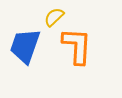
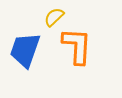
blue trapezoid: moved 4 px down
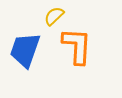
yellow semicircle: moved 1 px up
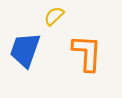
orange L-shape: moved 10 px right, 7 px down
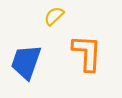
blue trapezoid: moved 1 px right, 12 px down
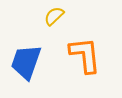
orange L-shape: moved 2 px left, 2 px down; rotated 9 degrees counterclockwise
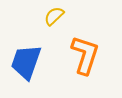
orange L-shape: rotated 24 degrees clockwise
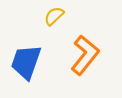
orange L-shape: rotated 21 degrees clockwise
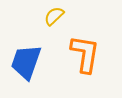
orange L-shape: moved 1 px up; rotated 30 degrees counterclockwise
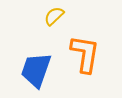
blue trapezoid: moved 10 px right, 8 px down
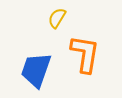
yellow semicircle: moved 3 px right, 2 px down; rotated 15 degrees counterclockwise
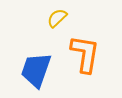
yellow semicircle: rotated 15 degrees clockwise
